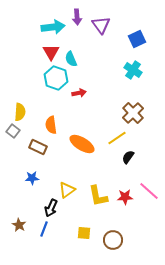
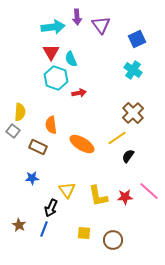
black semicircle: moved 1 px up
yellow triangle: rotated 30 degrees counterclockwise
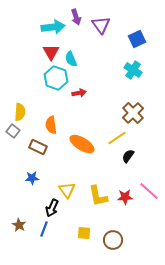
purple arrow: moved 1 px left; rotated 14 degrees counterclockwise
black arrow: moved 1 px right
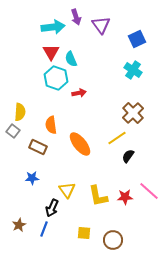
orange ellipse: moved 2 px left; rotated 20 degrees clockwise
brown star: rotated 16 degrees clockwise
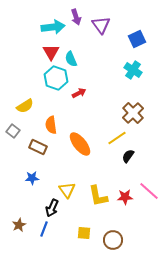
red arrow: rotated 16 degrees counterclockwise
yellow semicircle: moved 5 px right, 6 px up; rotated 54 degrees clockwise
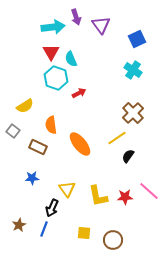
yellow triangle: moved 1 px up
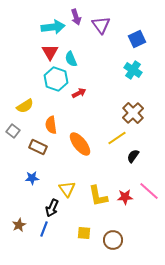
red triangle: moved 1 px left
cyan hexagon: moved 1 px down
black semicircle: moved 5 px right
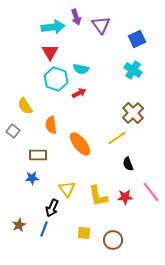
cyan semicircle: moved 10 px right, 10 px down; rotated 56 degrees counterclockwise
yellow semicircle: rotated 90 degrees clockwise
brown rectangle: moved 8 px down; rotated 24 degrees counterclockwise
black semicircle: moved 5 px left, 8 px down; rotated 56 degrees counterclockwise
pink line: moved 2 px right, 1 px down; rotated 10 degrees clockwise
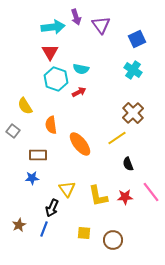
red arrow: moved 1 px up
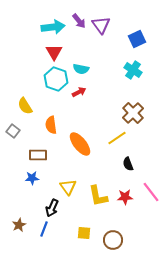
purple arrow: moved 3 px right, 4 px down; rotated 21 degrees counterclockwise
red triangle: moved 4 px right
yellow triangle: moved 1 px right, 2 px up
